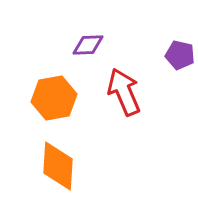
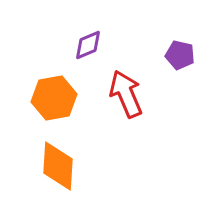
purple diamond: rotated 20 degrees counterclockwise
red arrow: moved 2 px right, 2 px down
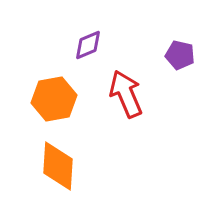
orange hexagon: moved 1 px down
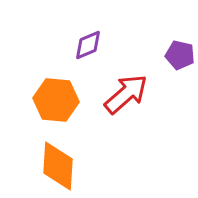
red arrow: rotated 72 degrees clockwise
orange hexagon: moved 2 px right, 1 px down; rotated 15 degrees clockwise
